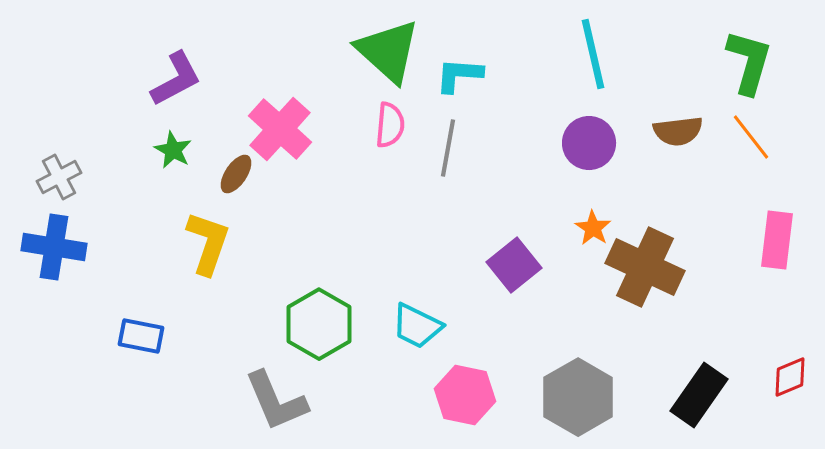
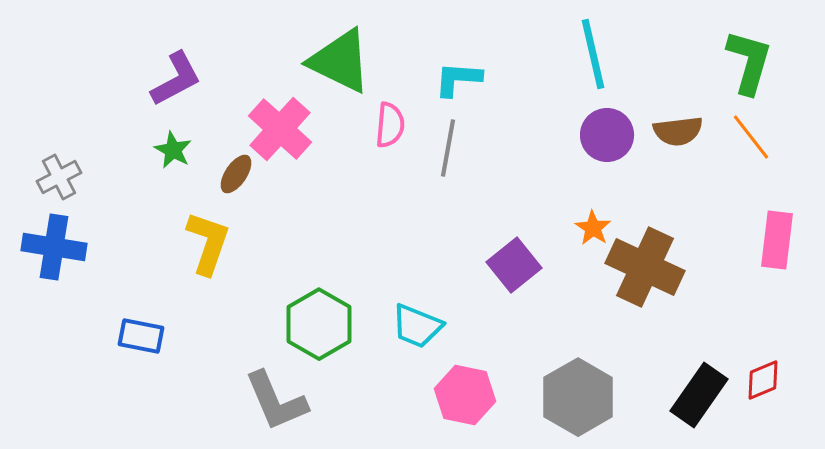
green triangle: moved 48 px left, 10 px down; rotated 16 degrees counterclockwise
cyan L-shape: moved 1 px left, 4 px down
purple circle: moved 18 px right, 8 px up
cyan trapezoid: rotated 4 degrees counterclockwise
red diamond: moved 27 px left, 3 px down
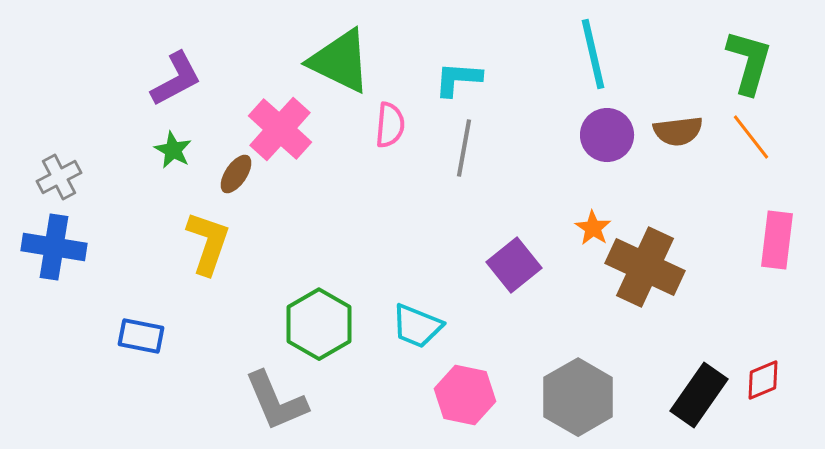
gray line: moved 16 px right
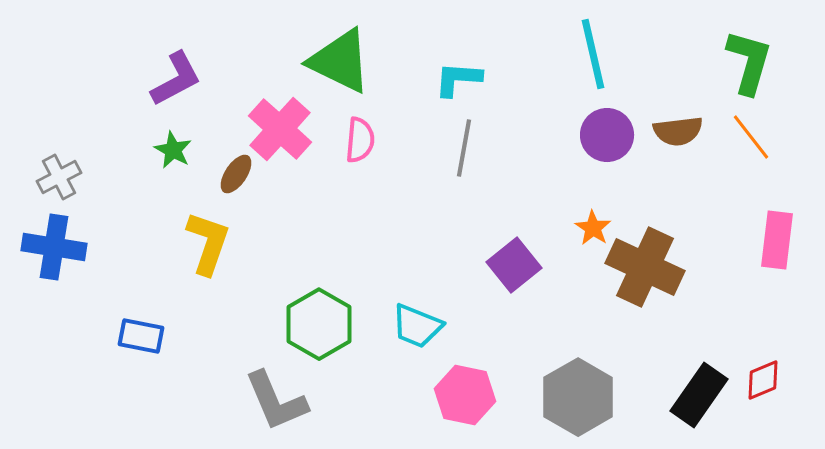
pink semicircle: moved 30 px left, 15 px down
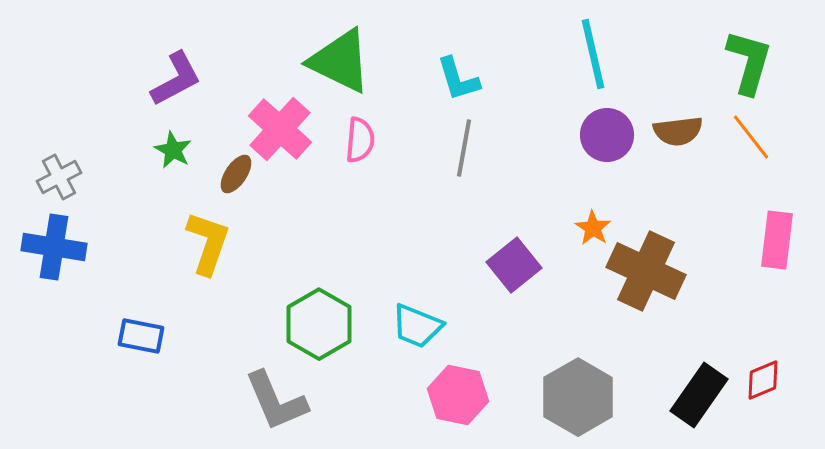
cyan L-shape: rotated 111 degrees counterclockwise
brown cross: moved 1 px right, 4 px down
pink hexagon: moved 7 px left
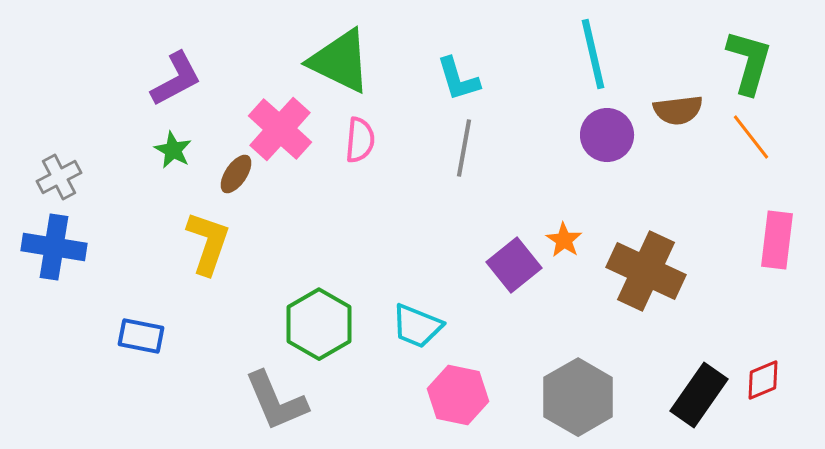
brown semicircle: moved 21 px up
orange star: moved 29 px left, 12 px down
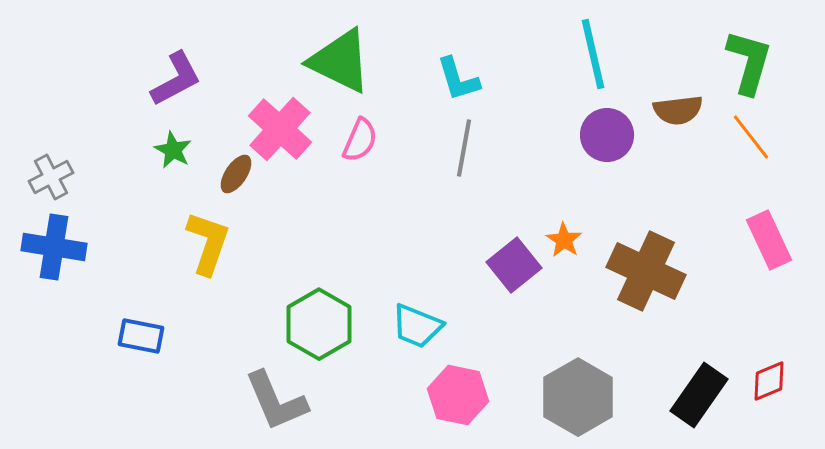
pink semicircle: rotated 18 degrees clockwise
gray cross: moved 8 px left
pink rectangle: moved 8 px left; rotated 32 degrees counterclockwise
red diamond: moved 6 px right, 1 px down
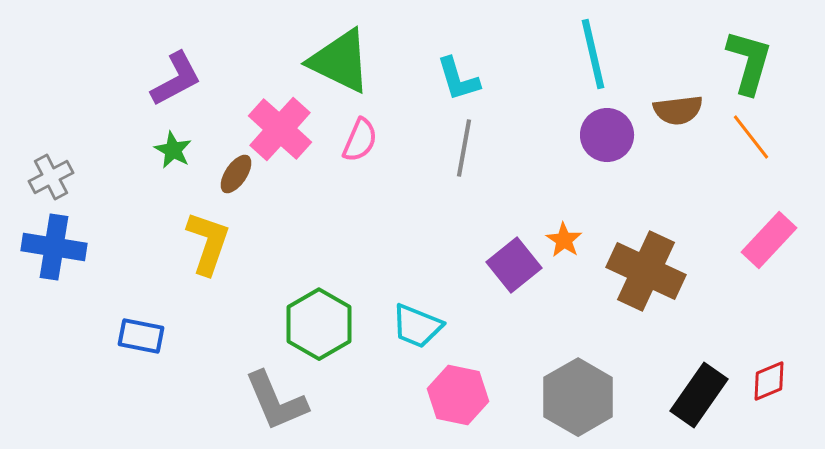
pink rectangle: rotated 68 degrees clockwise
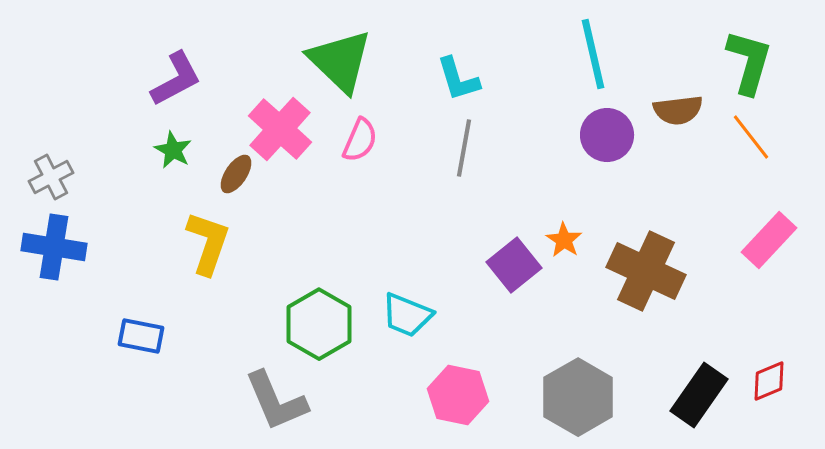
green triangle: rotated 18 degrees clockwise
cyan trapezoid: moved 10 px left, 11 px up
